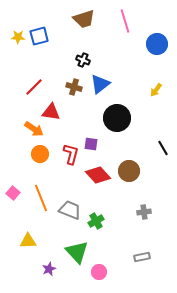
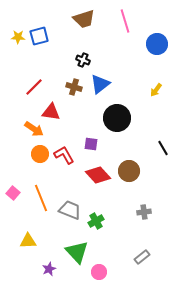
red L-shape: moved 7 px left, 1 px down; rotated 45 degrees counterclockwise
gray rectangle: rotated 28 degrees counterclockwise
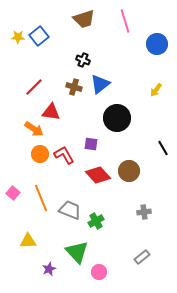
blue square: rotated 24 degrees counterclockwise
